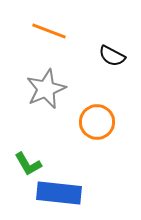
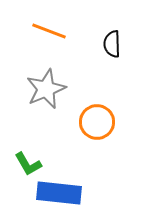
black semicircle: moved 12 px up; rotated 60 degrees clockwise
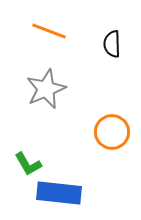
orange circle: moved 15 px right, 10 px down
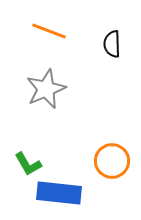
orange circle: moved 29 px down
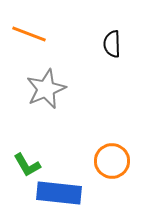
orange line: moved 20 px left, 3 px down
green L-shape: moved 1 px left, 1 px down
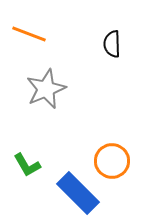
blue rectangle: moved 19 px right; rotated 39 degrees clockwise
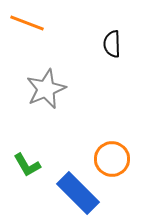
orange line: moved 2 px left, 11 px up
orange circle: moved 2 px up
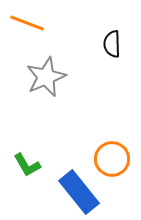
gray star: moved 12 px up
blue rectangle: moved 1 px right, 1 px up; rotated 6 degrees clockwise
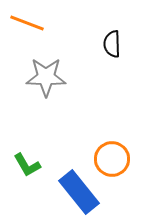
gray star: rotated 24 degrees clockwise
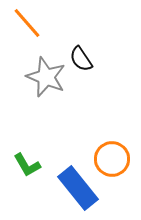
orange line: rotated 28 degrees clockwise
black semicircle: moved 31 px left, 15 px down; rotated 32 degrees counterclockwise
gray star: rotated 21 degrees clockwise
blue rectangle: moved 1 px left, 4 px up
